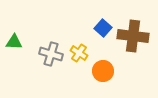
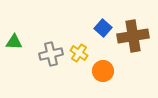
brown cross: rotated 16 degrees counterclockwise
gray cross: rotated 30 degrees counterclockwise
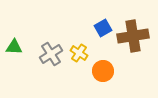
blue square: rotated 18 degrees clockwise
green triangle: moved 5 px down
gray cross: rotated 20 degrees counterclockwise
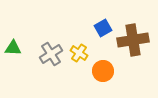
brown cross: moved 4 px down
green triangle: moved 1 px left, 1 px down
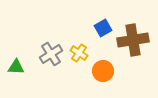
green triangle: moved 3 px right, 19 px down
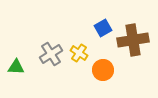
orange circle: moved 1 px up
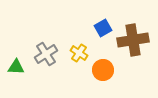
gray cross: moved 5 px left
